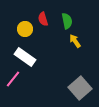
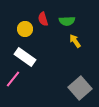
green semicircle: rotated 98 degrees clockwise
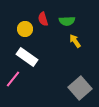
white rectangle: moved 2 px right
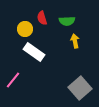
red semicircle: moved 1 px left, 1 px up
yellow arrow: rotated 24 degrees clockwise
white rectangle: moved 7 px right, 5 px up
pink line: moved 1 px down
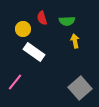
yellow circle: moved 2 px left
pink line: moved 2 px right, 2 px down
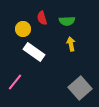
yellow arrow: moved 4 px left, 3 px down
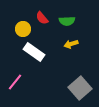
red semicircle: rotated 24 degrees counterclockwise
yellow arrow: rotated 96 degrees counterclockwise
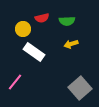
red semicircle: rotated 64 degrees counterclockwise
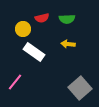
green semicircle: moved 2 px up
yellow arrow: moved 3 px left; rotated 24 degrees clockwise
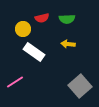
pink line: rotated 18 degrees clockwise
gray square: moved 2 px up
